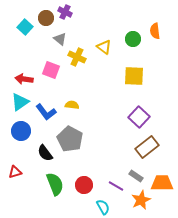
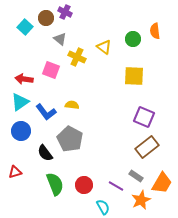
purple square: moved 5 px right; rotated 20 degrees counterclockwise
orange trapezoid: rotated 120 degrees clockwise
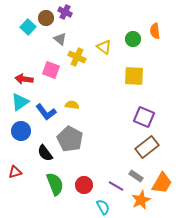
cyan square: moved 3 px right
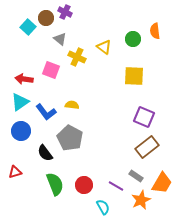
gray pentagon: moved 1 px up
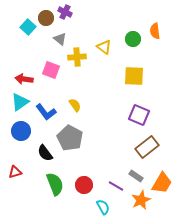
yellow cross: rotated 30 degrees counterclockwise
yellow semicircle: moved 3 px right; rotated 48 degrees clockwise
purple square: moved 5 px left, 2 px up
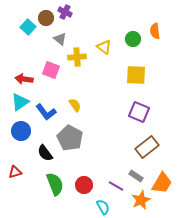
yellow square: moved 2 px right, 1 px up
purple square: moved 3 px up
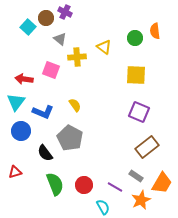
green circle: moved 2 px right, 1 px up
cyan triangle: moved 4 px left; rotated 18 degrees counterclockwise
blue L-shape: moved 3 px left; rotated 30 degrees counterclockwise
purple line: moved 1 px left, 1 px down
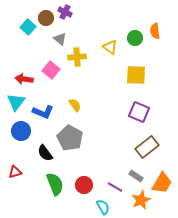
yellow triangle: moved 6 px right
pink square: rotated 18 degrees clockwise
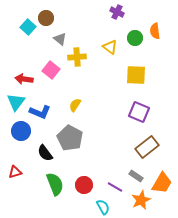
purple cross: moved 52 px right
yellow semicircle: rotated 112 degrees counterclockwise
blue L-shape: moved 3 px left
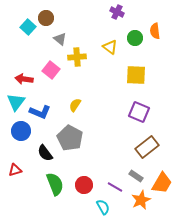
red triangle: moved 2 px up
